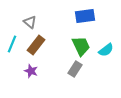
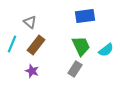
purple star: moved 1 px right
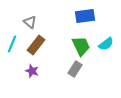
cyan semicircle: moved 6 px up
